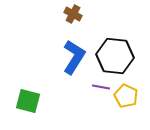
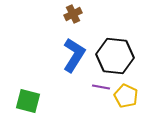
brown cross: rotated 36 degrees clockwise
blue L-shape: moved 2 px up
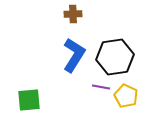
brown cross: rotated 24 degrees clockwise
black hexagon: moved 1 px down; rotated 15 degrees counterclockwise
green square: moved 1 px right, 1 px up; rotated 20 degrees counterclockwise
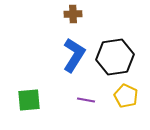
purple line: moved 15 px left, 13 px down
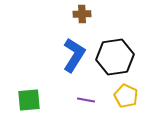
brown cross: moved 9 px right
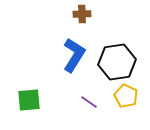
black hexagon: moved 2 px right, 5 px down
purple line: moved 3 px right, 2 px down; rotated 24 degrees clockwise
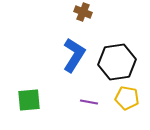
brown cross: moved 1 px right, 2 px up; rotated 24 degrees clockwise
yellow pentagon: moved 1 px right, 2 px down; rotated 15 degrees counterclockwise
purple line: rotated 24 degrees counterclockwise
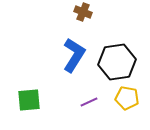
purple line: rotated 36 degrees counterclockwise
